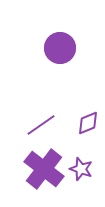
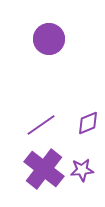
purple circle: moved 11 px left, 9 px up
purple star: moved 1 px right, 1 px down; rotated 25 degrees counterclockwise
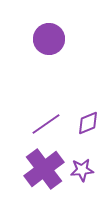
purple line: moved 5 px right, 1 px up
purple cross: rotated 15 degrees clockwise
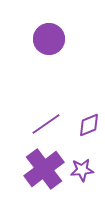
purple diamond: moved 1 px right, 2 px down
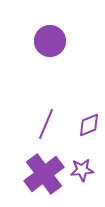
purple circle: moved 1 px right, 2 px down
purple line: rotated 32 degrees counterclockwise
purple cross: moved 5 px down
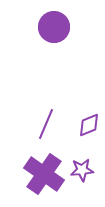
purple circle: moved 4 px right, 14 px up
purple cross: rotated 18 degrees counterclockwise
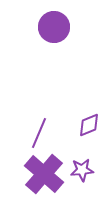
purple line: moved 7 px left, 9 px down
purple cross: rotated 6 degrees clockwise
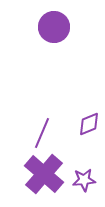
purple diamond: moved 1 px up
purple line: moved 3 px right
purple star: moved 2 px right, 10 px down
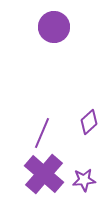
purple diamond: moved 2 px up; rotated 20 degrees counterclockwise
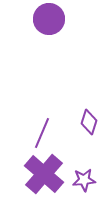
purple circle: moved 5 px left, 8 px up
purple diamond: rotated 30 degrees counterclockwise
